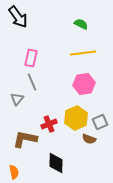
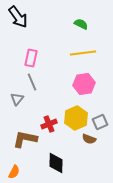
orange semicircle: rotated 40 degrees clockwise
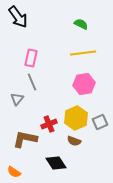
brown semicircle: moved 15 px left, 2 px down
black diamond: rotated 35 degrees counterclockwise
orange semicircle: rotated 96 degrees clockwise
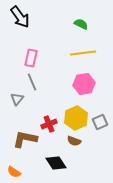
black arrow: moved 2 px right
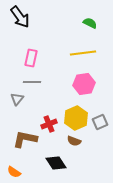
green semicircle: moved 9 px right, 1 px up
gray line: rotated 66 degrees counterclockwise
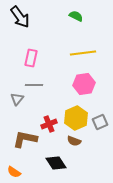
green semicircle: moved 14 px left, 7 px up
gray line: moved 2 px right, 3 px down
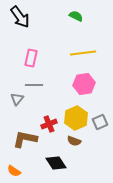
orange semicircle: moved 1 px up
